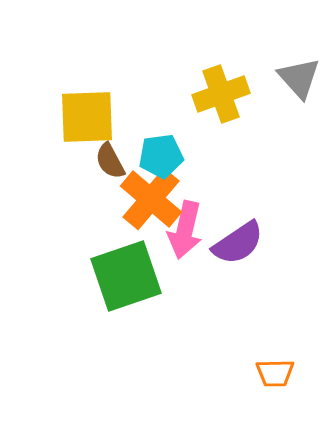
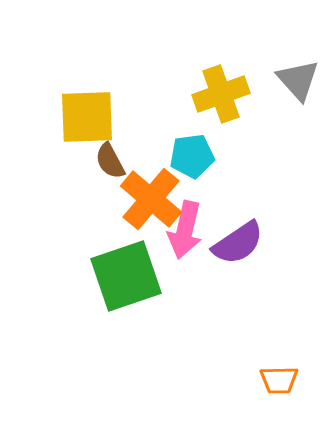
gray triangle: moved 1 px left, 2 px down
cyan pentagon: moved 31 px right
orange trapezoid: moved 4 px right, 7 px down
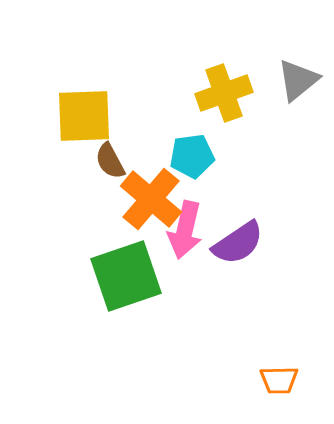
gray triangle: rotated 33 degrees clockwise
yellow cross: moved 3 px right, 1 px up
yellow square: moved 3 px left, 1 px up
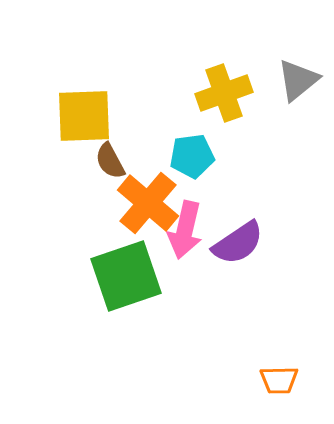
orange cross: moved 3 px left, 4 px down
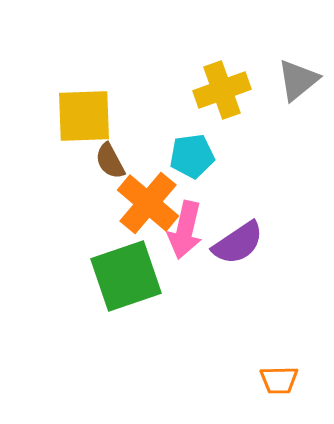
yellow cross: moved 2 px left, 3 px up
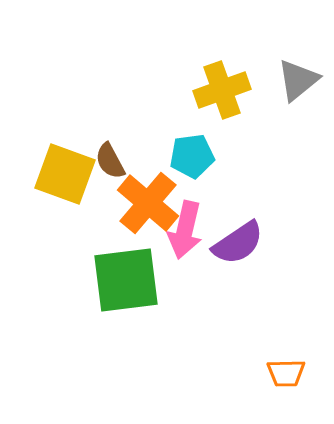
yellow square: moved 19 px left, 58 px down; rotated 22 degrees clockwise
green square: moved 4 px down; rotated 12 degrees clockwise
orange trapezoid: moved 7 px right, 7 px up
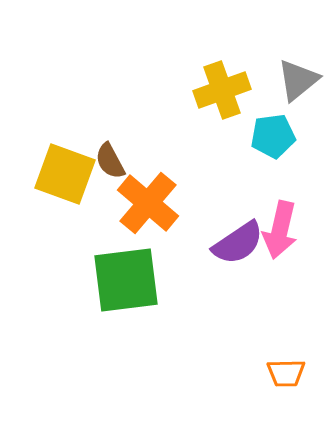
cyan pentagon: moved 81 px right, 20 px up
pink arrow: moved 95 px right
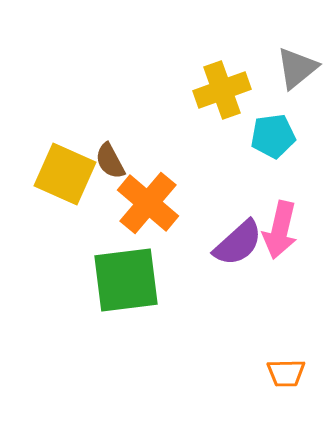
gray triangle: moved 1 px left, 12 px up
yellow square: rotated 4 degrees clockwise
purple semicircle: rotated 8 degrees counterclockwise
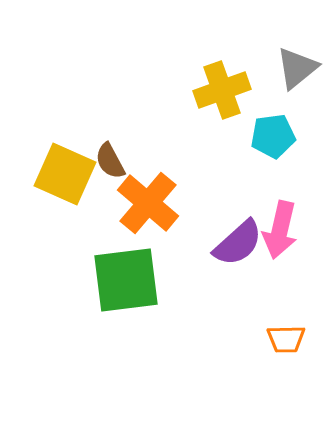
orange trapezoid: moved 34 px up
